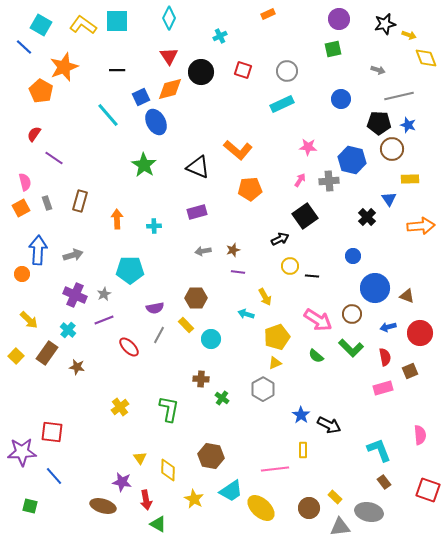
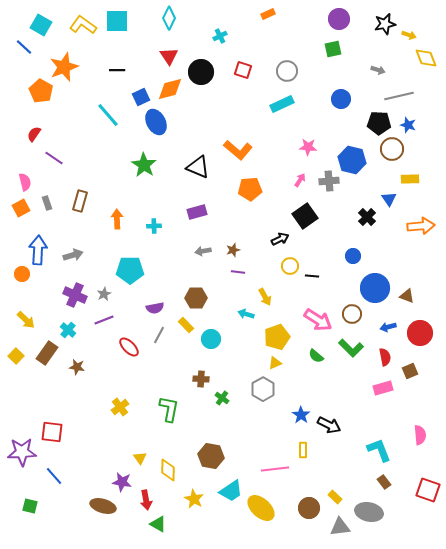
yellow arrow at (29, 320): moved 3 px left
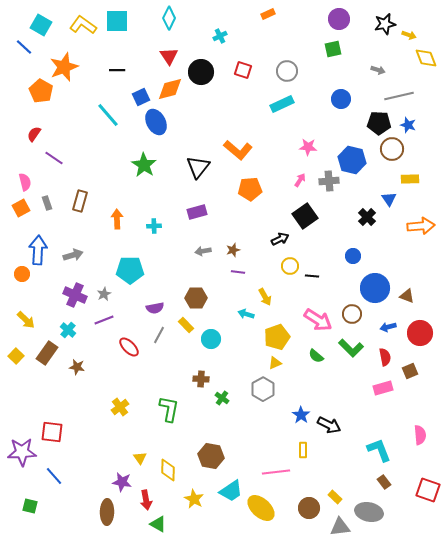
black triangle at (198, 167): rotated 45 degrees clockwise
pink line at (275, 469): moved 1 px right, 3 px down
brown ellipse at (103, 506): moved 4 px right, 6 px down; rotated 75 degrees clockwise
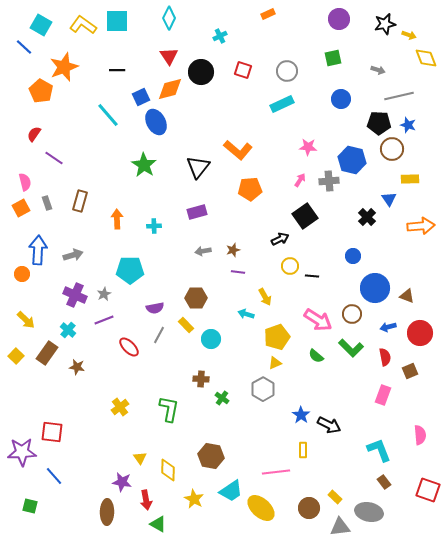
green square at (333, 49): moved 9 px down
pink rectangle at (383, 388): moved 7 px down; rotated 54 degrees counterclockwise
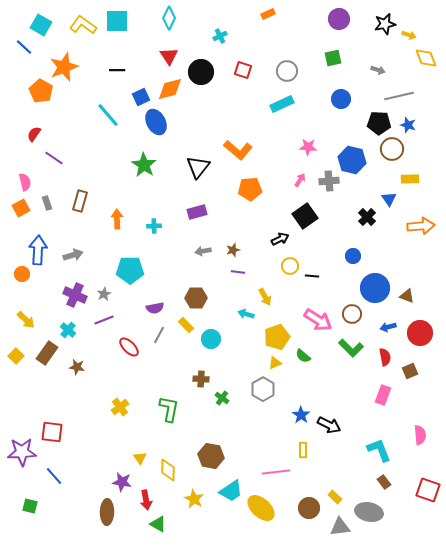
green semicircle at (316, 356): moved 13 px left
